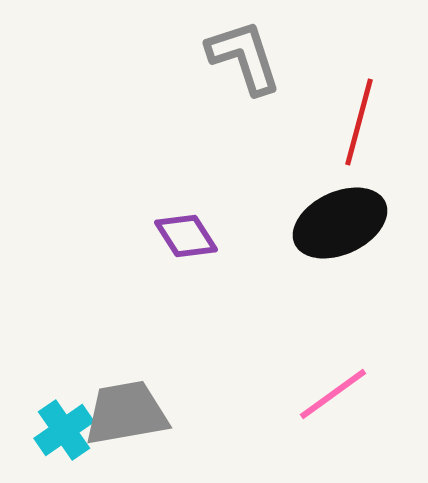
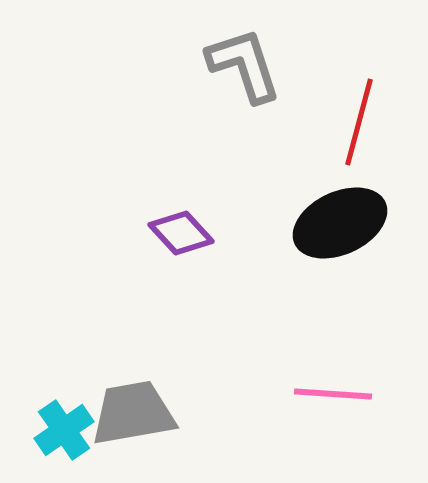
gray L-shape: moved 8 px down
purple diamond: moved 5 px left, 3 px up; rotated 10 degrees counterclockwise
pink line: rotated 40 degrees clockwise
gray trapezoid: moved 7 px right
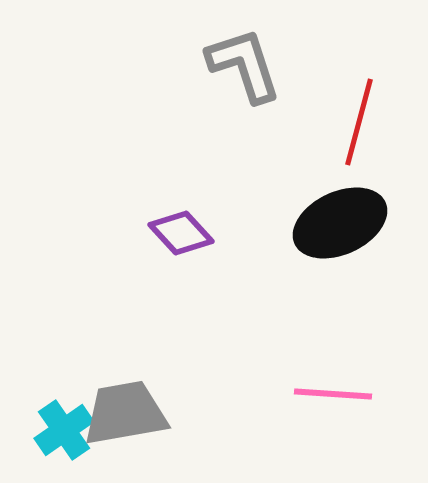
gray trapezoid: moved 8 px left
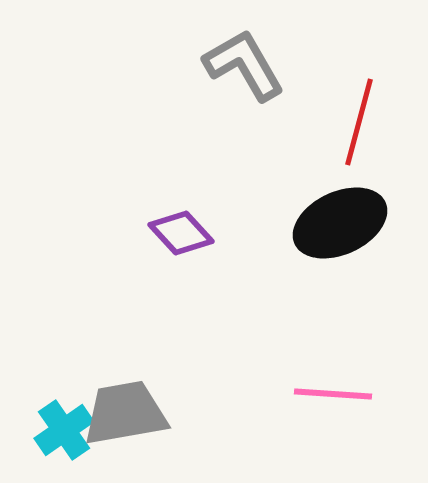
gray L-shape: rotated 12 degrees counterclockwise
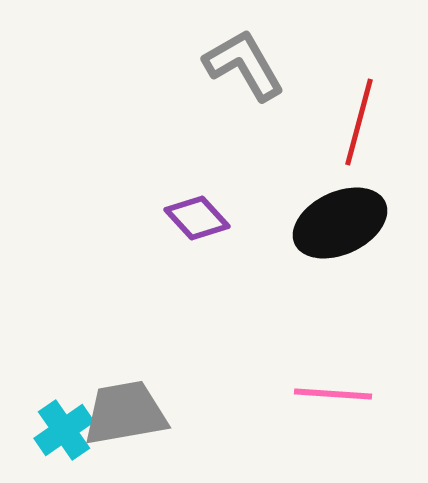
purple diamond: moved 16 px right, 15 px up
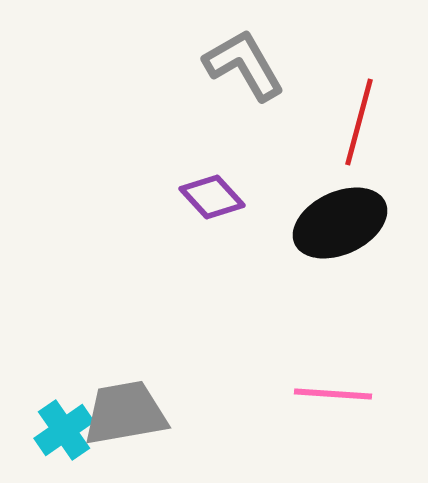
purple diamond: moved 15 px right, 21 px up
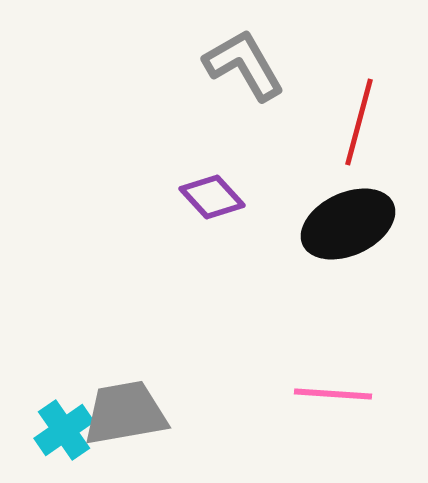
black ellipse: moved 8 px right, 1 px down
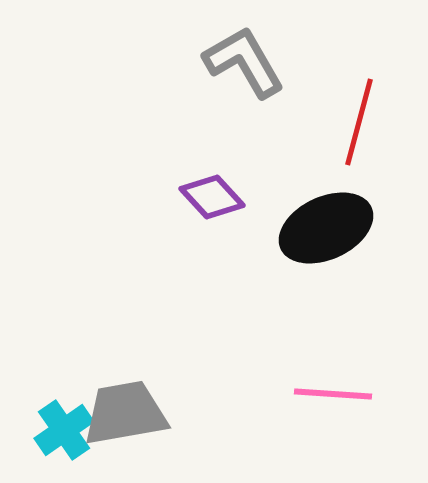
gray L-shape: moved 3 px up
black ellipse: moved 22 px left, 4 px down
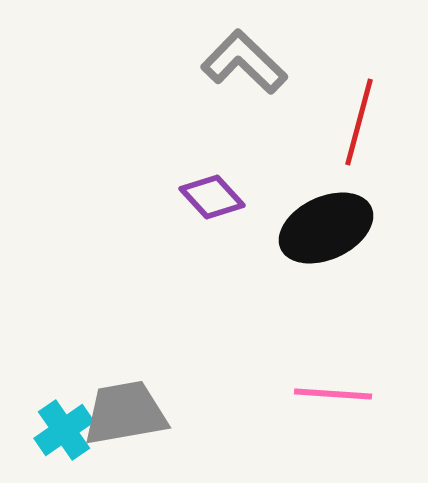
gray L-shape: rotated 16 degrees counterclockwise
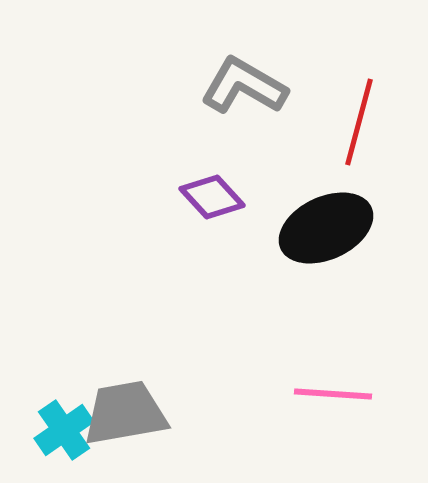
gray L-shape: moved 24 px down; rotated 14 degrees counterclockwise
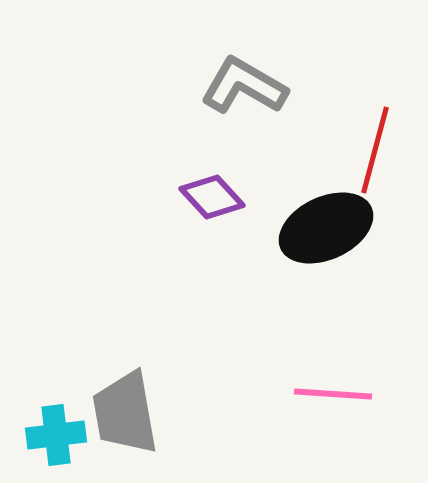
red line: moved 16 px right, 28 px down
gray trapezoid: rotated 90 degrees counterclockwise
cyan cross: moved 8 px left, 5 px down; rotated 28 degrees clockwise
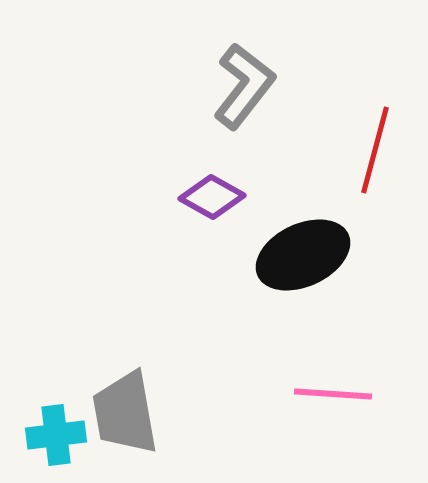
gray L-shape: rotated 98 degrees clockwise
purple diamond: rotated 18 degrees counterclockwise
black ellipse: moved 23 px left, 27 px down
